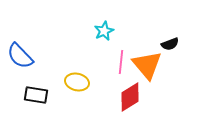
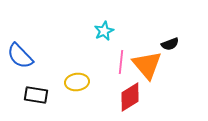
yellow ellipse: rotated 20 degrees counterclockwise
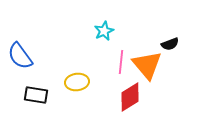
blue semicircle: rotated 8 degrees clockwise
